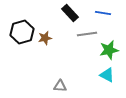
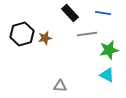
black hexagon: moved 2 px down
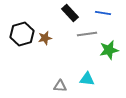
cyan triangle: moved 20 px left, 4 px down; rotated 21 degrees counterclockwise
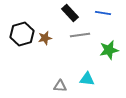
gray line: moved 7 px left, 1 px down
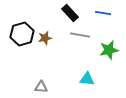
gray line: rotated 18 degrees clockwise
gray triangle: moved 19 px left, 1 px down
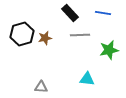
gray line: rotated 12 degrees counterclockwise
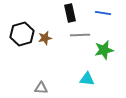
black rectangle: rotated 30 degrees clockwise
green star: moved 5 px left
gray triangle: moved 1 px down
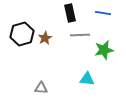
brown star: rotated 16 degrees counterclockwise
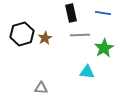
black rectangle: moved 1 px right
green star: moved 2 px up; rotated 18 degrees counterclockwise
cyan triangle: moved 7 px up
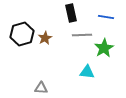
blue line: moved 3 px right, 4 px down
gray line: moved 2 px right
